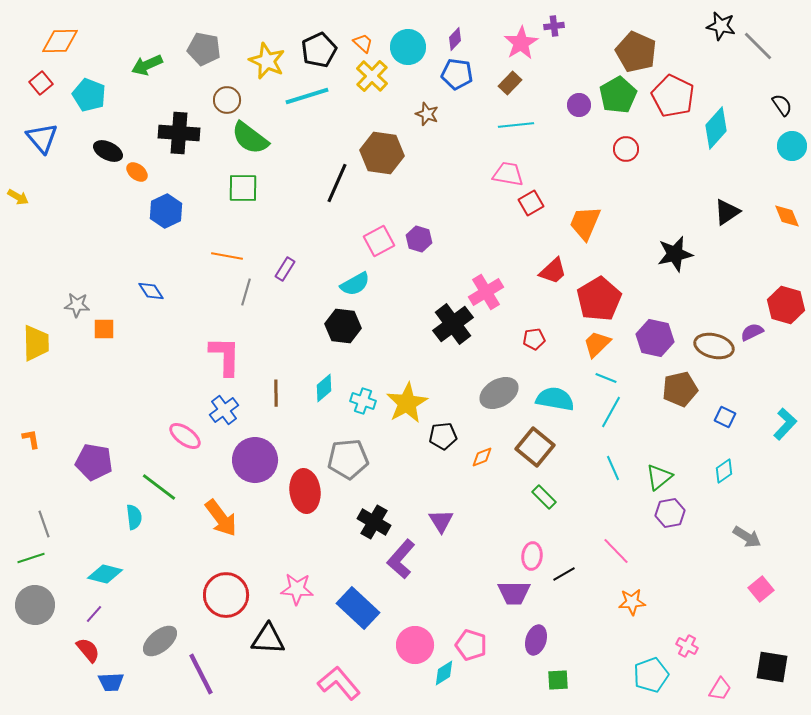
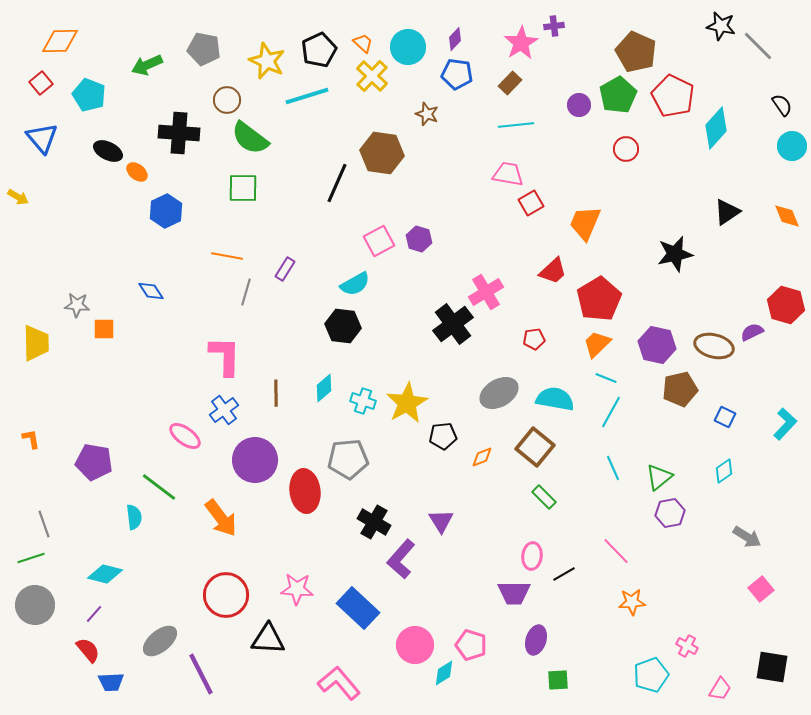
purple hexagon at (655, 338): moved 2 px right, 7 px down
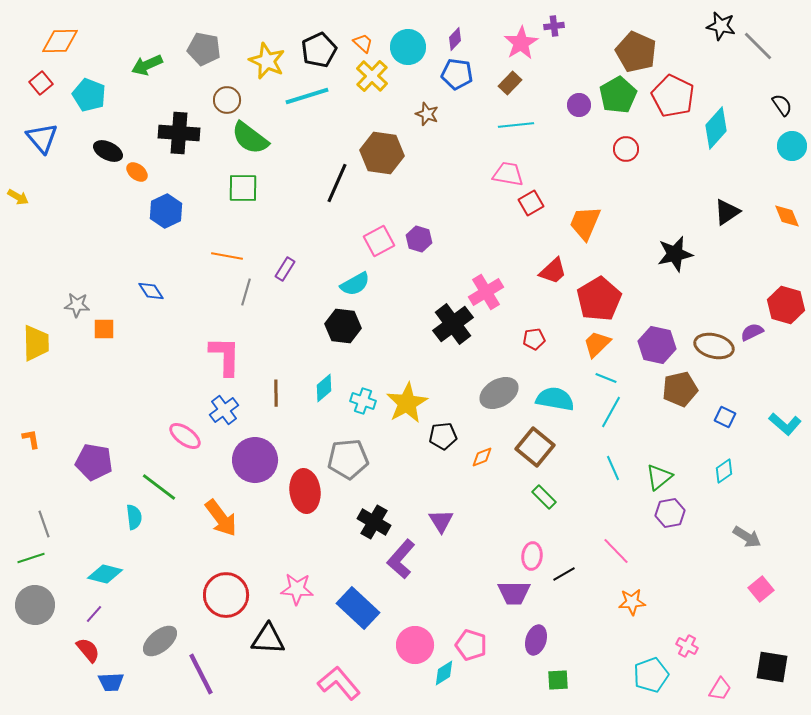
cyan L-shape at (785, 424): rotated 88 degrees clockwise
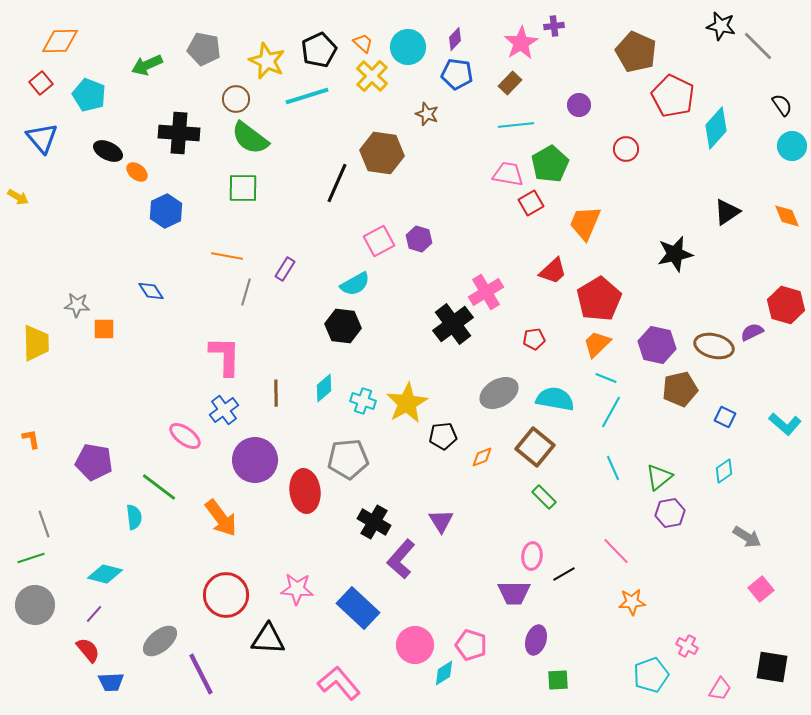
green pentagon at (618, 95): moved 68 px left, 69 px down
brown circle at (227, 100): moved 9 px right, 1 px up
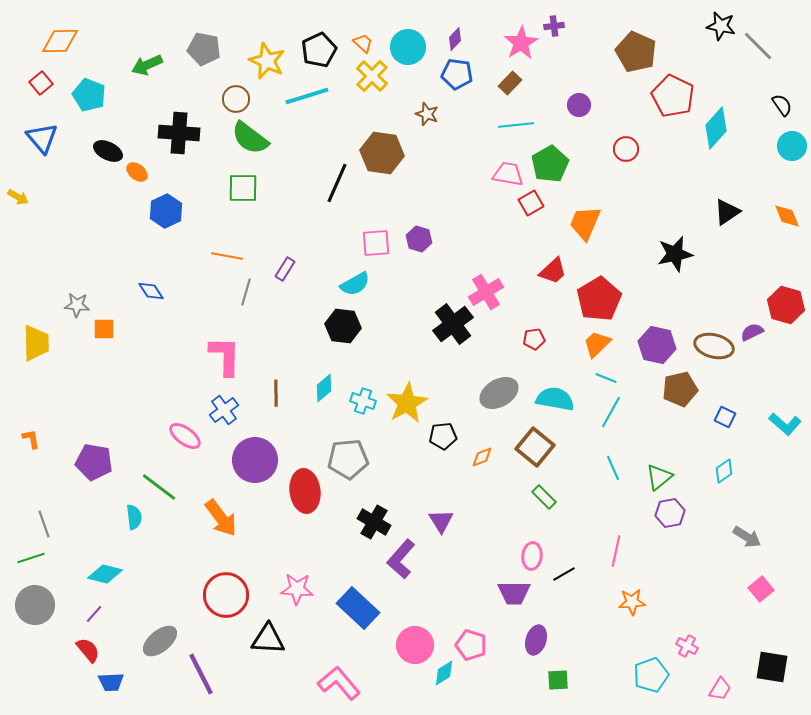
pink square at (379, 241): moved 3 px left, 2 px down; rotated 24 degrees clockwise
pink line at (616, 551): rotated 56 degrees clockwise
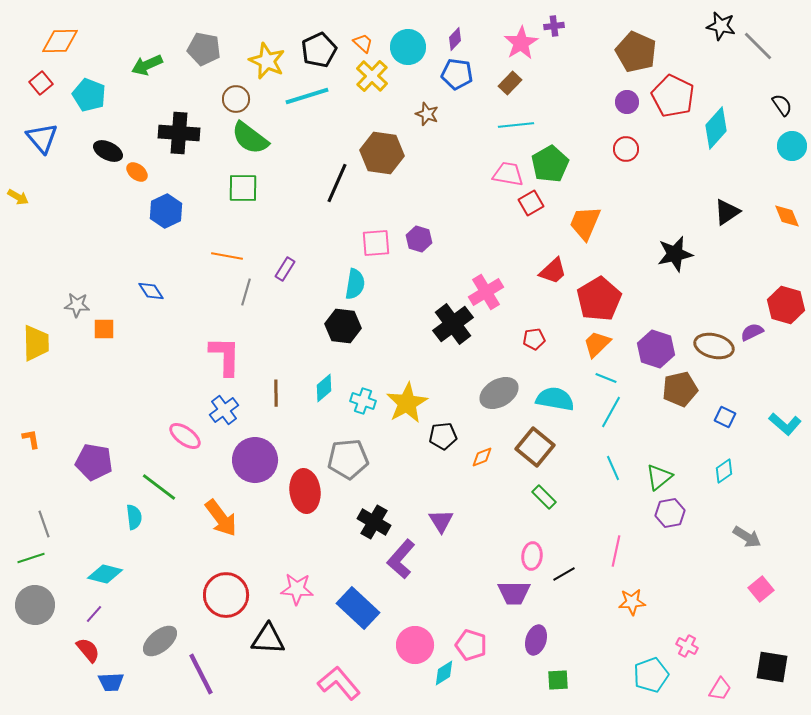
purple circle at (579, 105): moved 48 px right, 3 px up
cyan semicircle at (355, 284): rotated 52 degrees counterclockwise
purple hexagon at (657, 345): moved 1 px left, 4 px down; rotated 6 degrees clockwise
